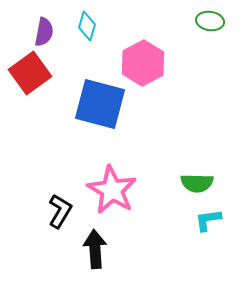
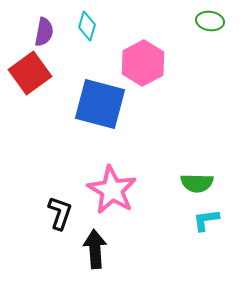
black L-shape: moved 2 px down; rotated 12 degrees counterclockwise
cyan L-shape: moved 2 px left
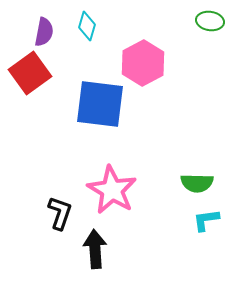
blue square: rotated 8 degrees counterclockwise
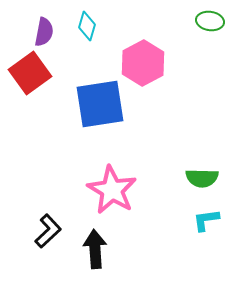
blue square: rotated 16 degrees counterclockwise
green semicircle: moved 5 px right, 5 px up
black L-shape: moved 12 px left, 18 px down; rotated 28 degrees clockwise
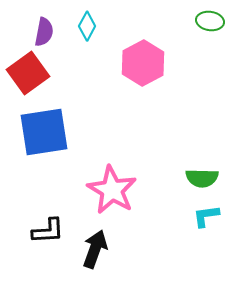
cyan diamond: rotated 12 degrees clockwise
red square: moved 2 px left
blue square: moved 56 px left, 28 px down
cyan L-shape: moved 4 px up
black L-shape: rotated 40 degrees clockwise
black arrow: rotated 24 degrees clockwise
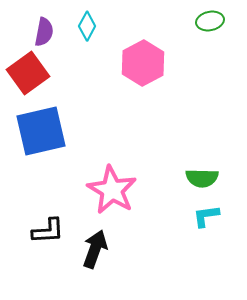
green ellipse: rotated 20 degrees counterclockwise
blue square: moved 3 px left, 1 px up; rotated 4 degrees counterclockwise
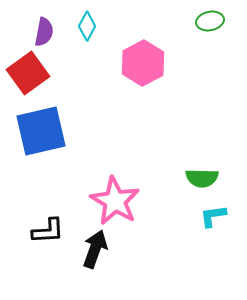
pink star: moved 3 px right, 11 px down
cyan L-shape: moved 7 px right
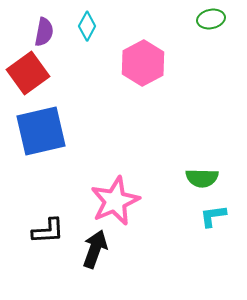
green ellipse: moved 1 px right, 2 px up
pink star: rotated 18 degrees clockwise
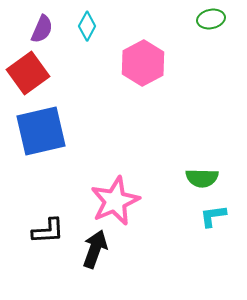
purple semicircle: moved 2 px left, 3 px up; rotated 12 degrees clockwise
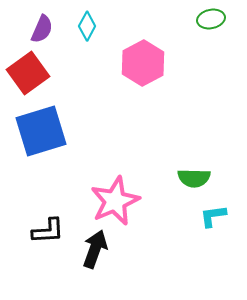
blue square: rotated 4 degrees counterclockwise
green semicircle: moved 8 px left
